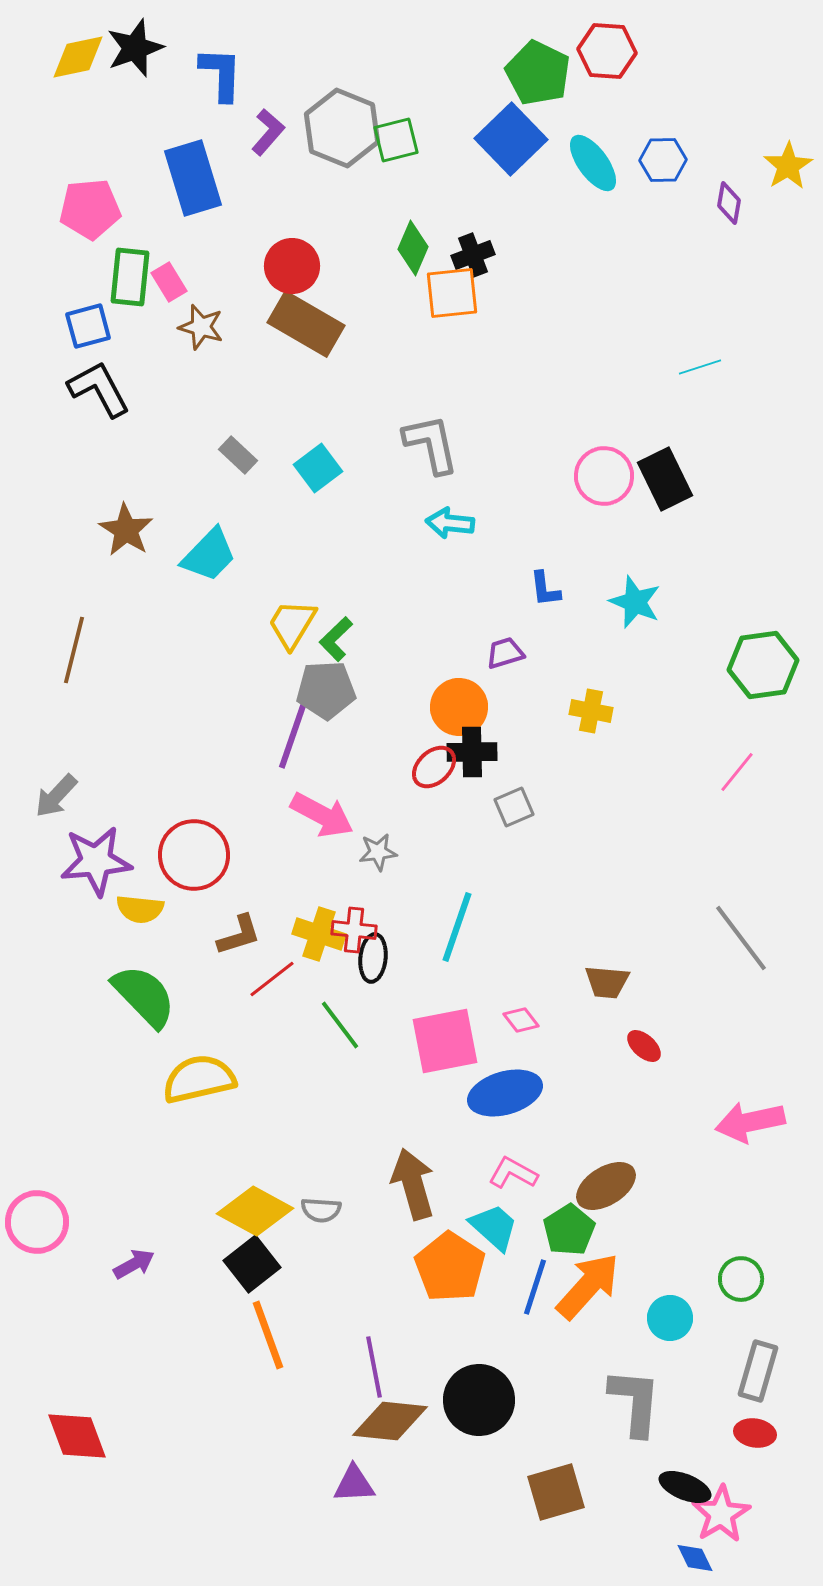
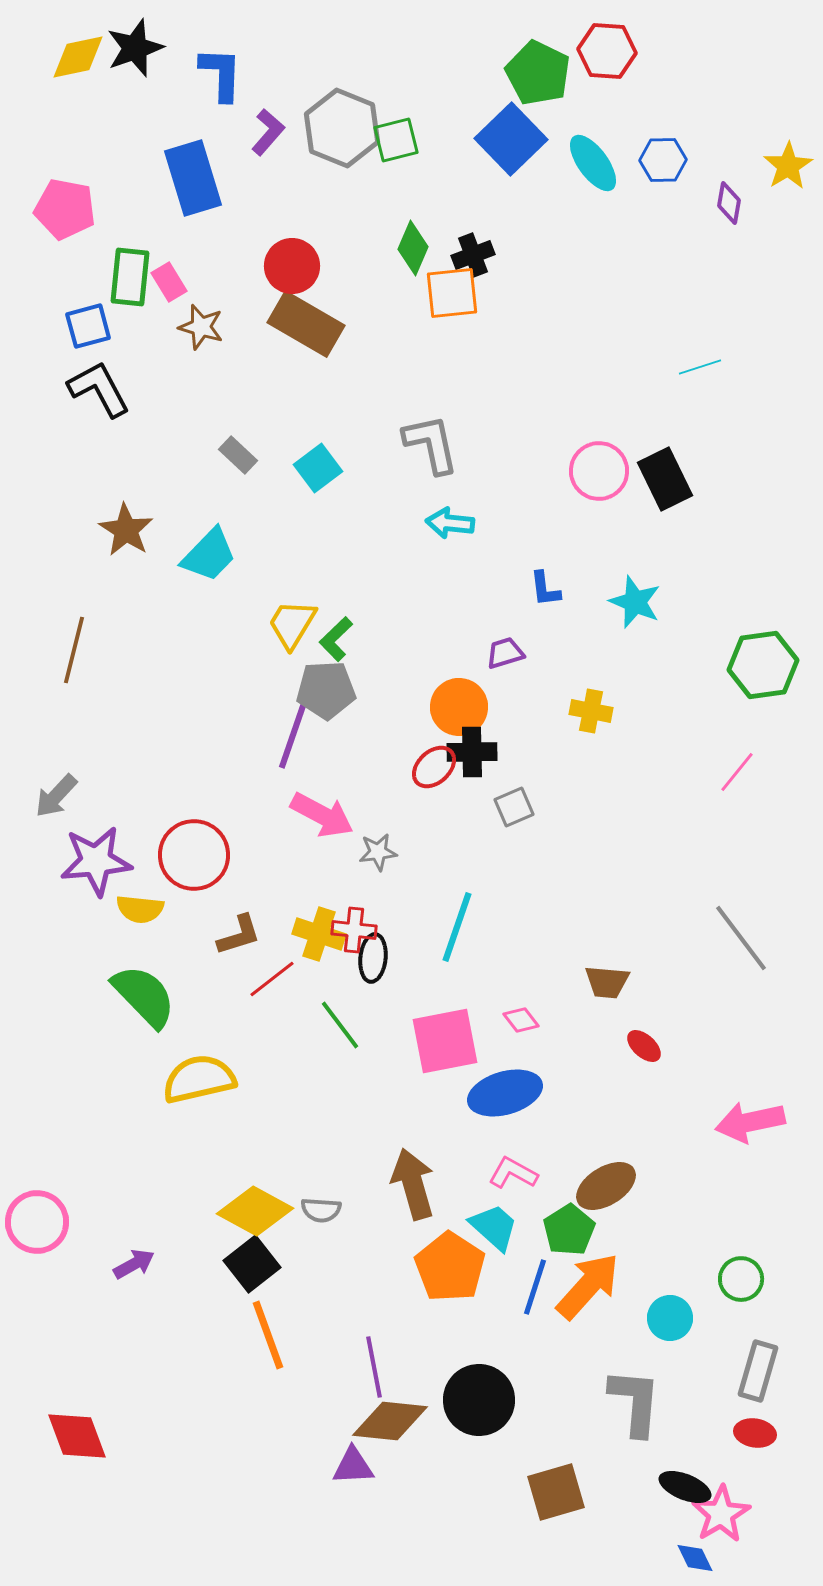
pink pentagon at (90, 209): moved 25 px left; rotated 16 degrees clockwise
pink circle at (604, 476): moved 5 px left, 5 px up
purple triangle at (354, 1484): moved 1 px left, 18 px up
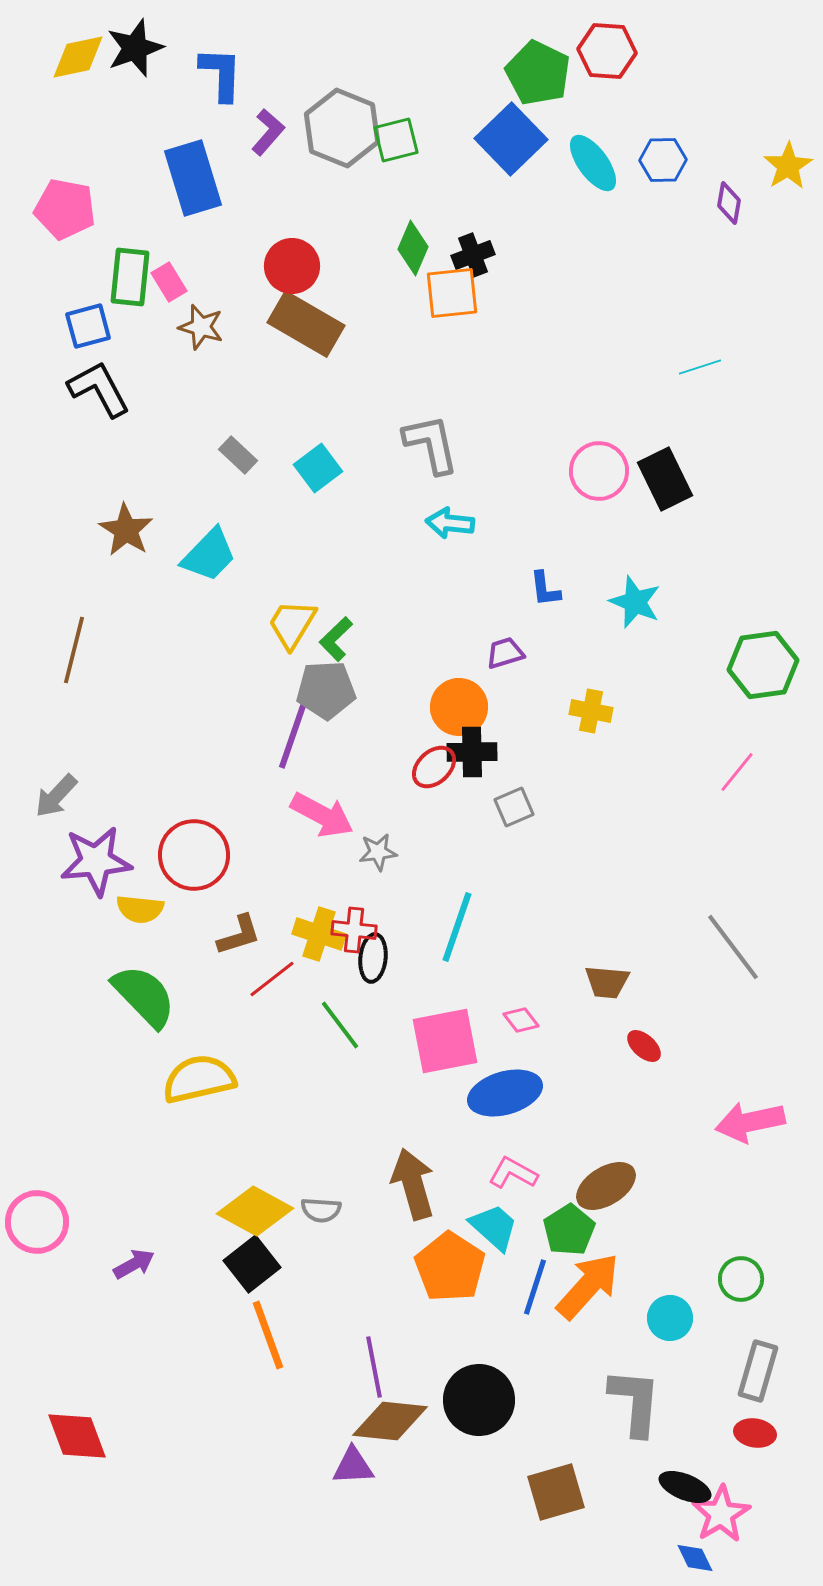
gray line at (741, 938): moved 8 px left, 9 px down
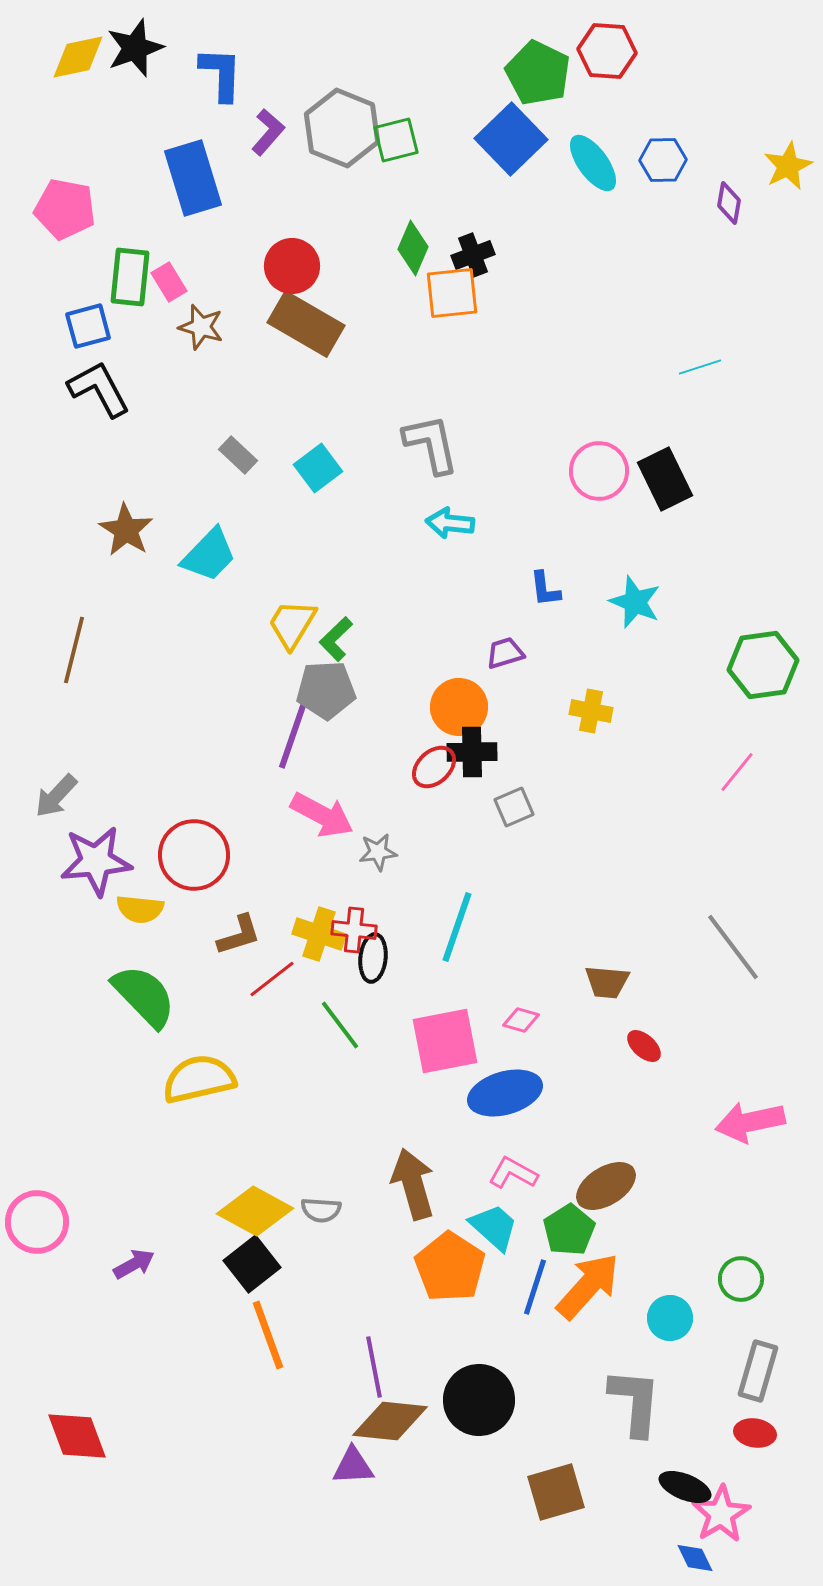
yellow star at (788, 166): rotated 6 degrees clockwise
pink diamond at (521, 1020): rotated 36 degrees counterclockwise
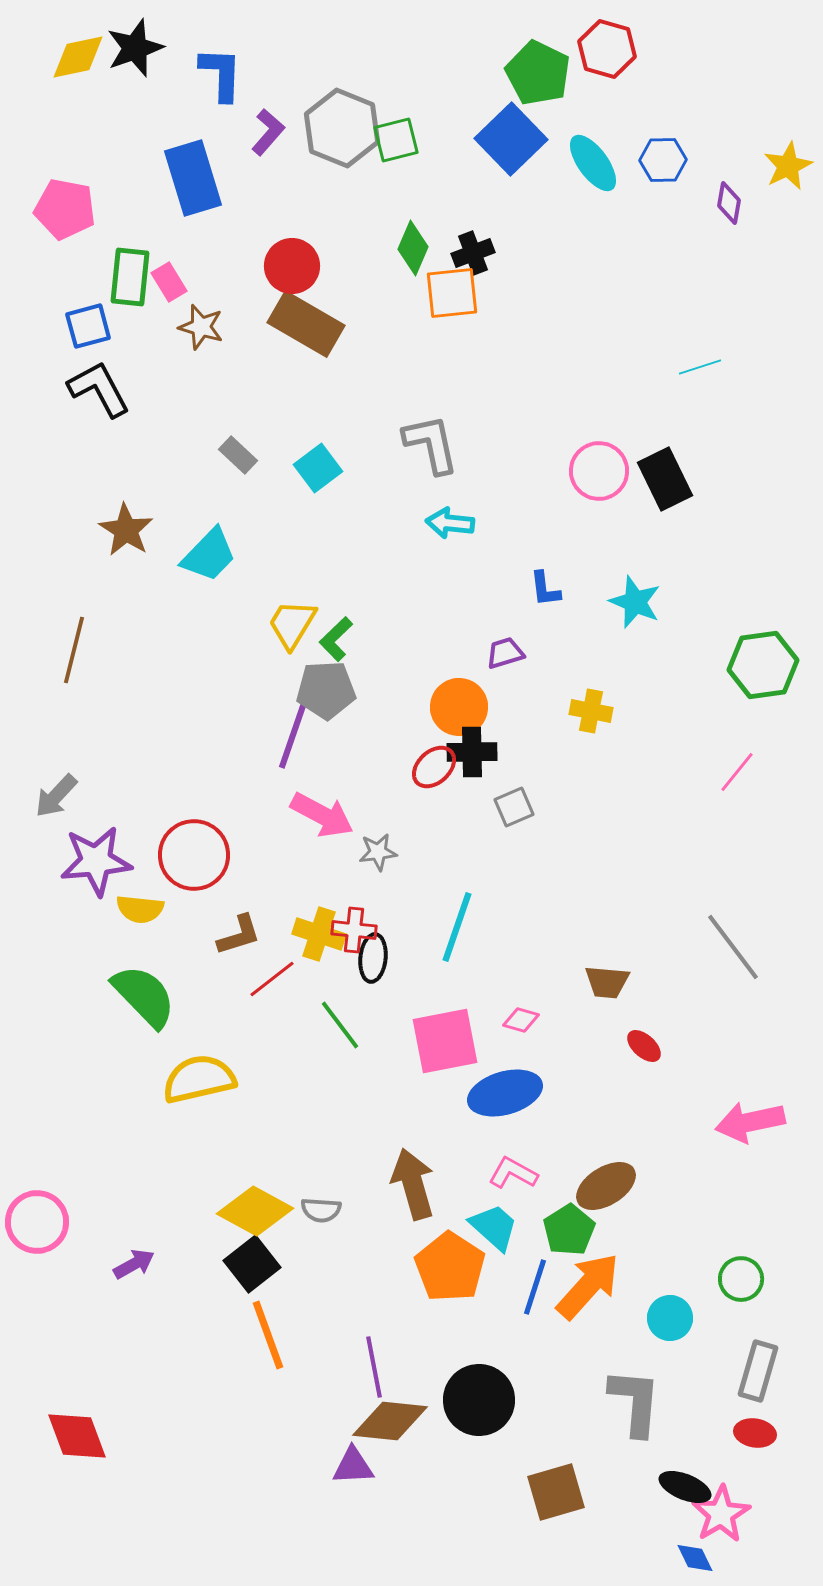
red hexagon at (607, 51): moved 2 px up; rotated 12 degrees clockwise
black cross at (473, 255): moved 2 px up
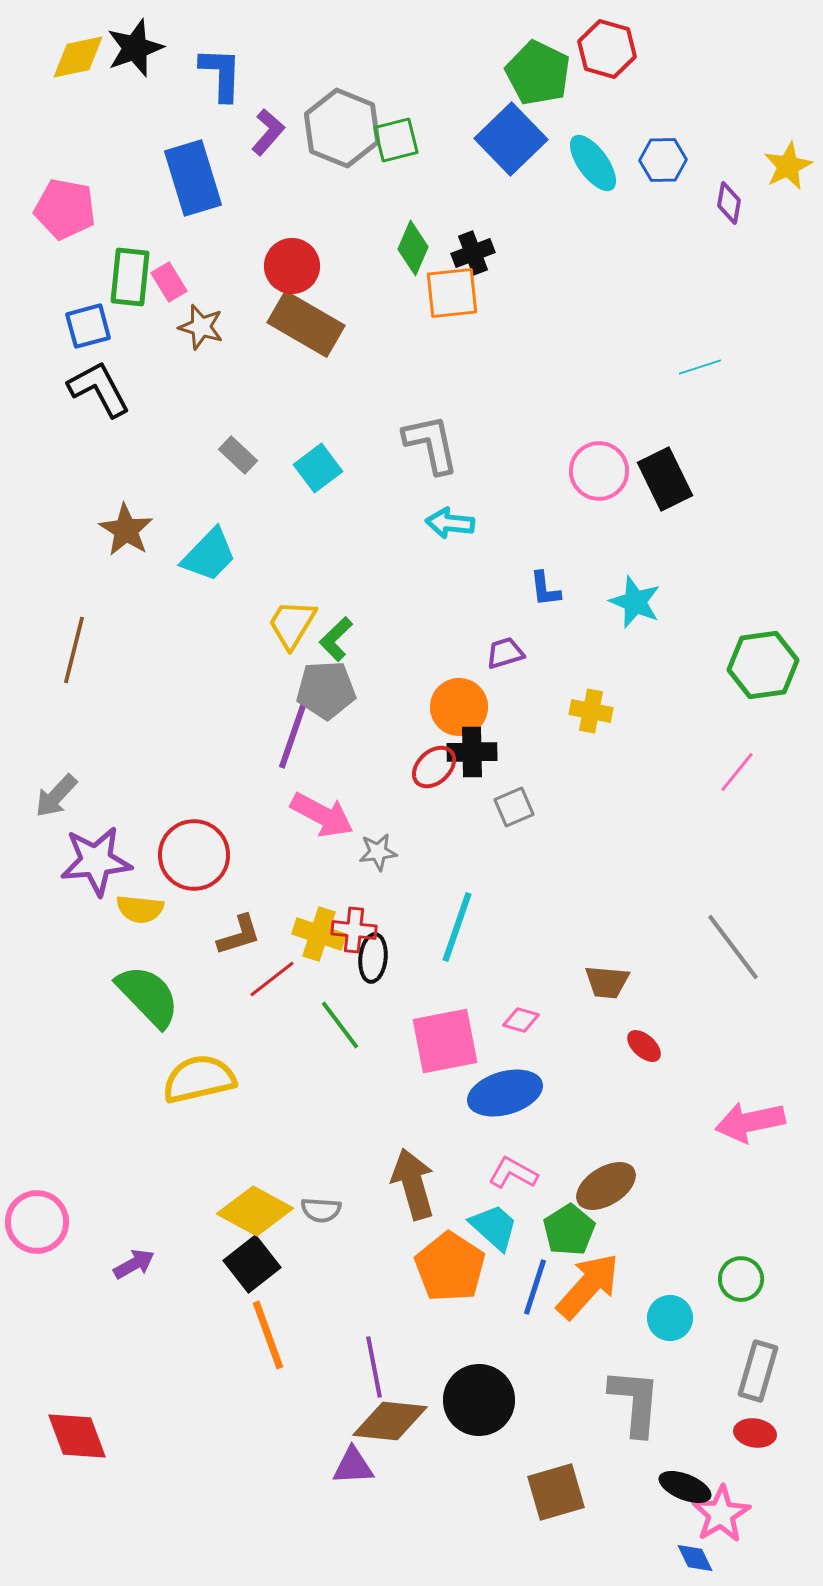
green semicircle at (144, 996): moved 4 px right
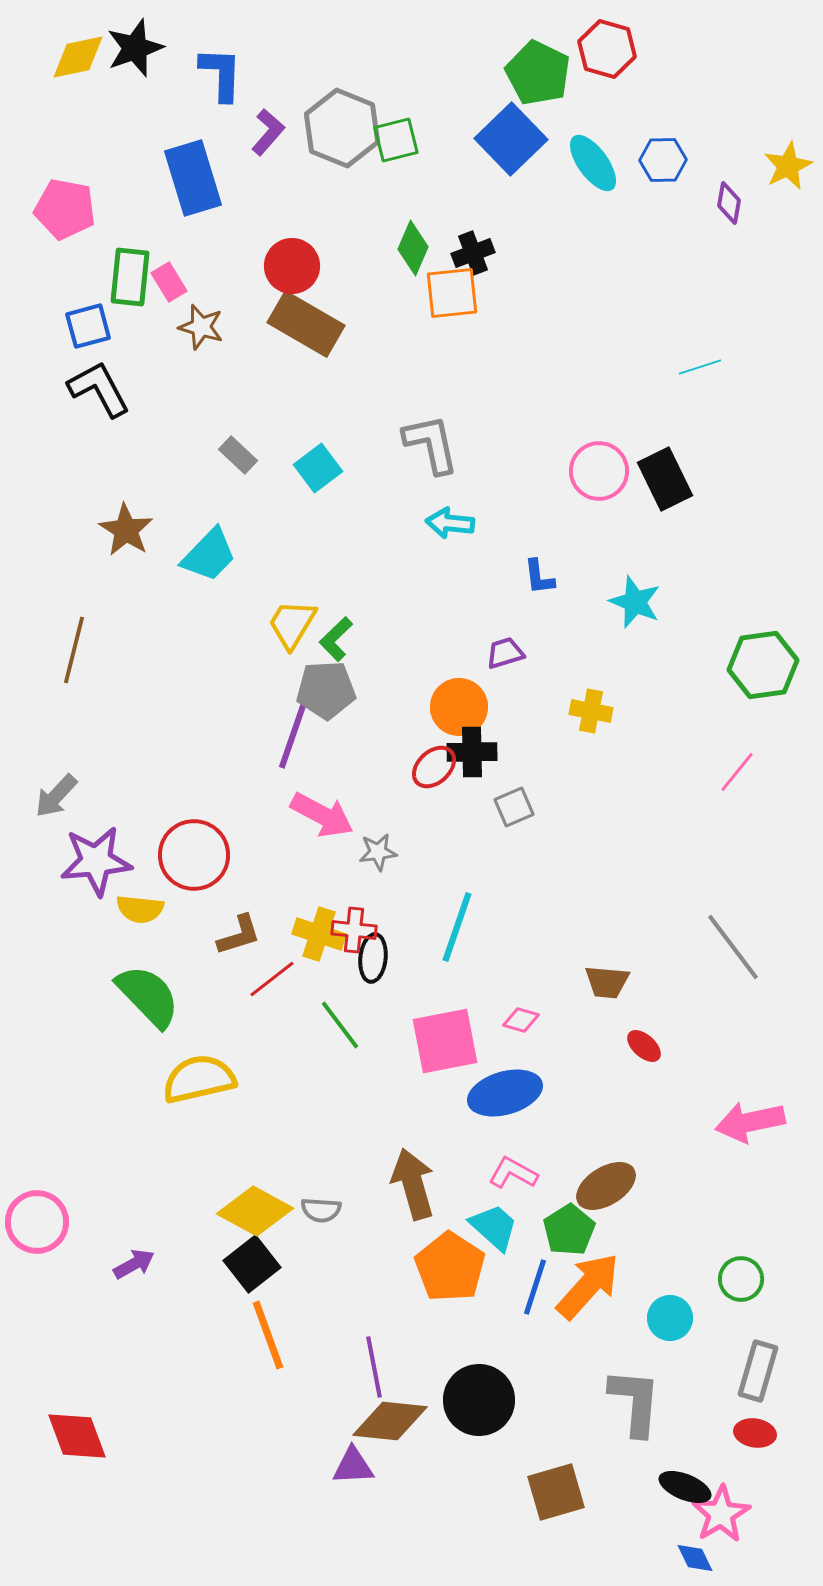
blue L-shape at (545, 589): moved 6 px left, 12 px up
